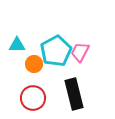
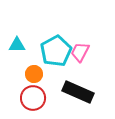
orange circle: moved 10 px down
black rectangle: moved 4 px right, 2 px up; rotated 52 degrees counterclockwise
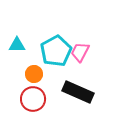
red circle: moved 1 px down
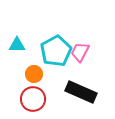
black rectangle: moved 3 px right
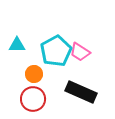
pink trapezoid: rotated 85 degrees counterclockwise
